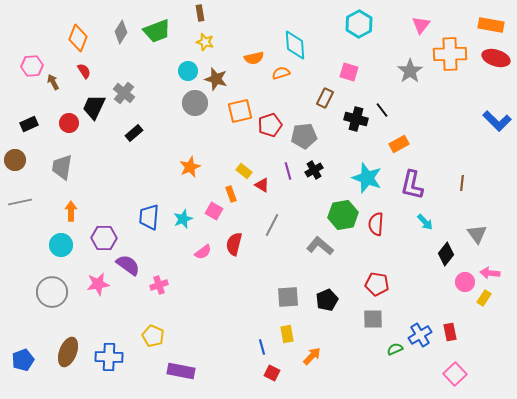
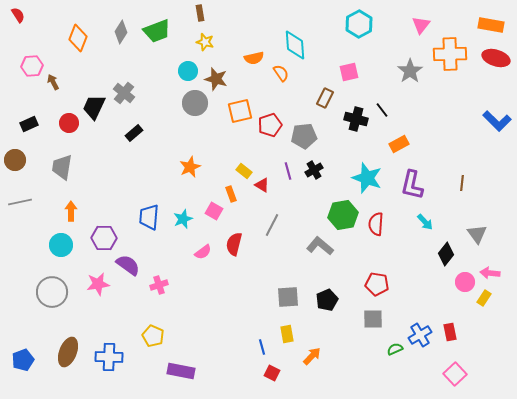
red semicircle at (84, 71): moved 66 px left, 56 px up
pink square at (349, 72): rotated 30 degrees counterclockwise
orange semicircle at (281, 73): rotated 72 degrees clockwise
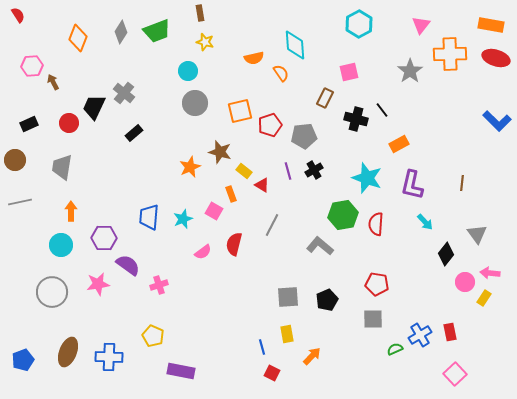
brown star at (216, 79): moved 4 px right, 73 px down
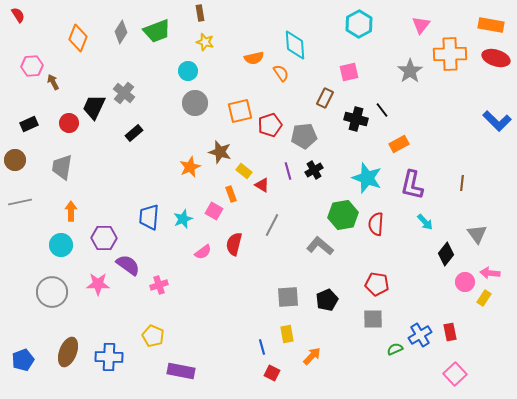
pink star at (98, 284): rotated 10 degrees clockwise
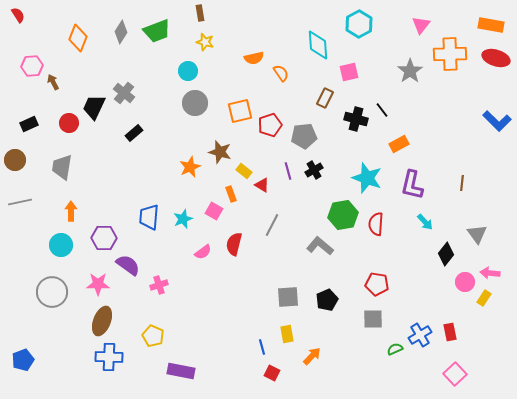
cyan diamond at (295, 45): moved 23 px right
brown ellipse at (68, 352): moved 34 px right, 31 px up
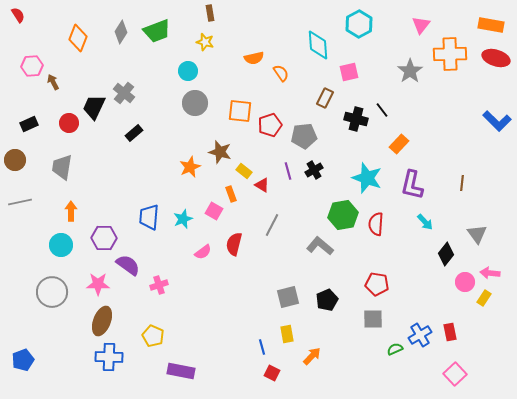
brown rectangle at (200, 13): moved 10 px right
orange square at (240, 111): rotated 20 degrees clockwise
orange rectangle at (399, 144): rotated 18 degrees counterclockwise
gray square at (288, 297): rotated 10 degrees counterclockwise
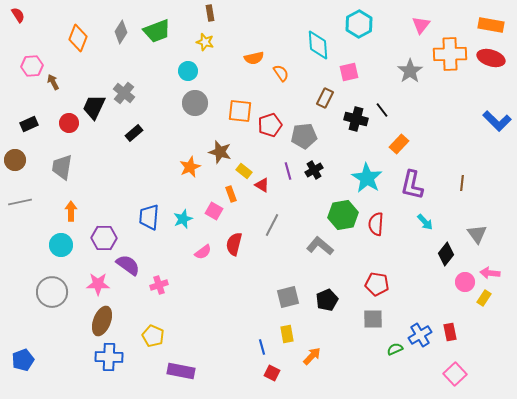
red ellipse at (496, 58): moved 5 px left
cyan star at (367, 178): rotated 12 degrees clockwise
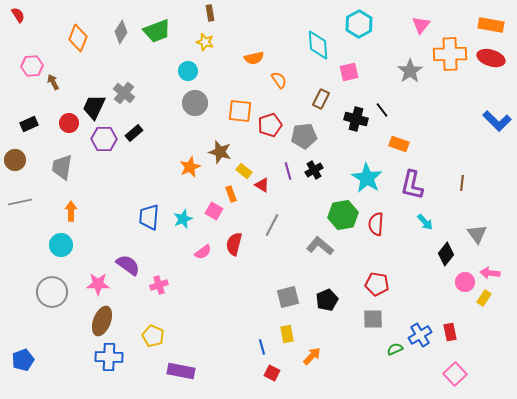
orange semicircle at (281, 73): moved 2 px left, 7 px down
brown rectangle at (325, 98): moved 4 px left, 1 px down
orange rectangle at (399, 144): rotated 66 degrees clockwise
purple hexagon at (104, 238): moved 99 px up
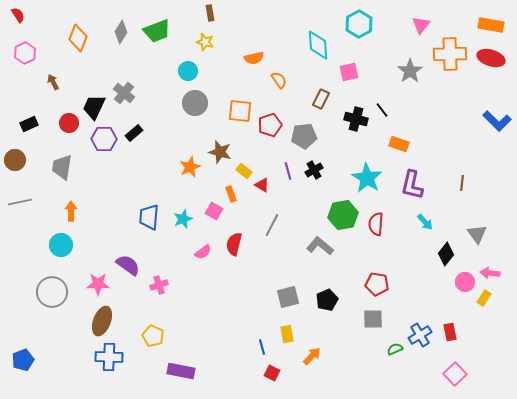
pink hexagon at (32, 66): moved 7 px left, 13 px up; rotated 20 degrees counterclockwise
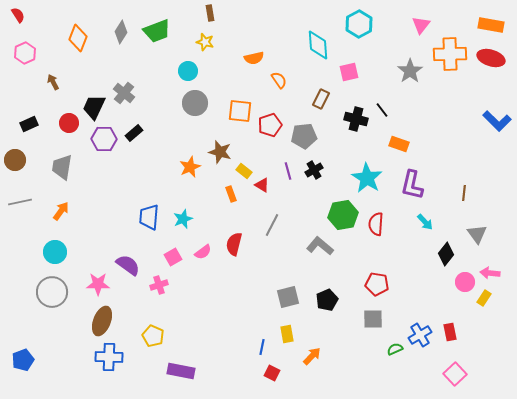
brown line at (462, 183): moved 2 px right, 10 px down
orange arrow at (71, 211): moved 10 px left; rotated 36 degrees clockwise
pink square at (214, 211): moved 41 px left, 46 px down; rotated 30 degrees clockwise
cyan circle at (61, 245): moved 6 px left, 7 px down
blue line at (262, 347): rotated 28 degrees clockwise
